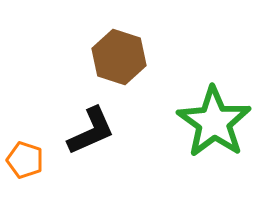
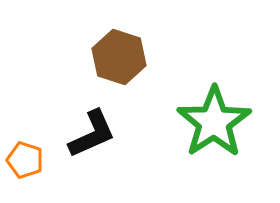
green star: rotated 4 degrees clockwise
black L-shape: moved 1 px right, 3 px down
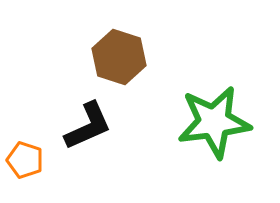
green star: rotated 26 degrees clockwise
black L-shape: moved 4 px left, 8 px up
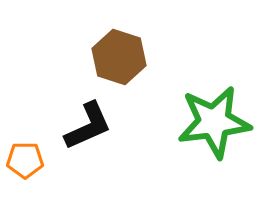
orange pentagon: rotated 18 degrees counterclockwise
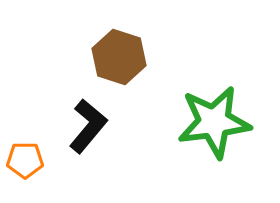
black L-shape: rotated 26 degrees counterclockwise
